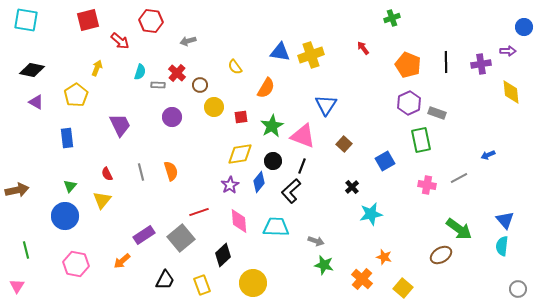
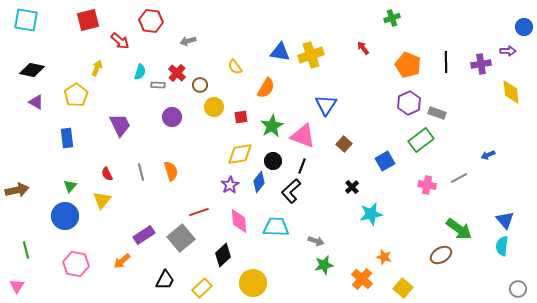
green rectangle at (421, 140): rotated 65 degrees clockwise
green star at (324, 265): rotated 24 degrees counterclockwise
yellow rectangle at (202, 285): moved 3 px down; rotated 66 degrees clockwise
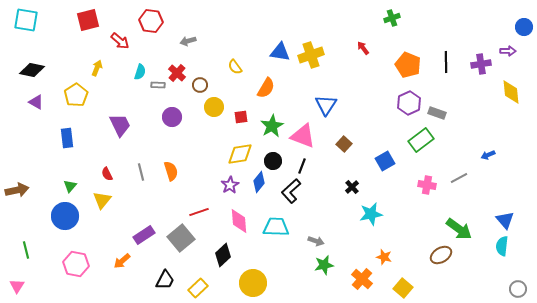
yellow rectangle at (202, 288): moved 4 px left
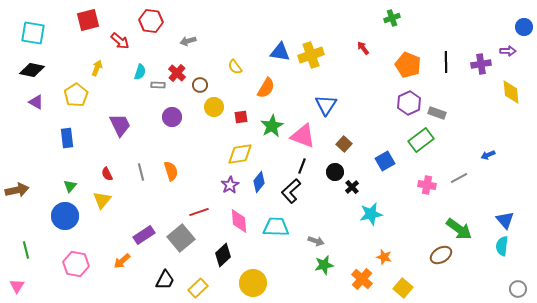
cyan square at (26, 20): moved 7 px right, 13 px down
black circle at (273, 161): moved 62 px right, 11 px down
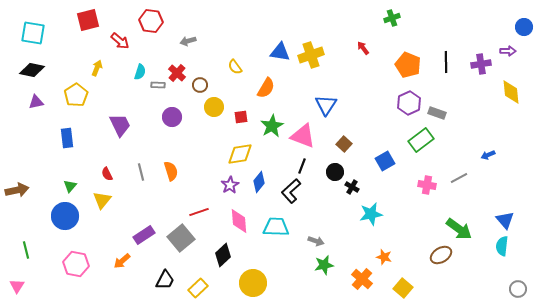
purple triangle at (36, 102): rotated 42 degrees counterclockwise
black cross at (352, 187): rotated 16 degrees counterclockwise
